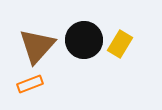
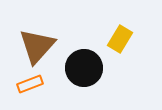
black circle: moved 28 px down
yellow rectangle: moved 5 px up
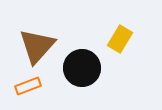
black circle: moved 2 px left
orange rectangle: moved 2 px left, 2 px down
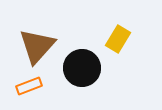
yellow rectangle: moved 2 px left
orange rectangle: moved 1 px right
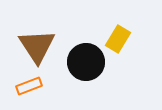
brown triangle: rotated 15 degrees counterclockwise
black circle: moved 4 px right, 6 px up
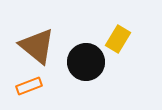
brown triangle: rotated 18 degrees counterclockwise
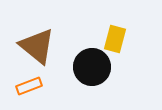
yellow rectangle: moved 3 px left; rotated 16 degrees counterclockwise
black circle: moved 6 px right, 5 px down
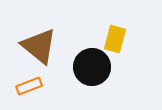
brown triangle: moved 2 px right
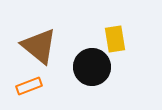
yellow rectangle: rotated 24 degrees counterclockwise
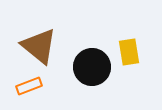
yellow rectangle: moved 14 px right, 13 px down
